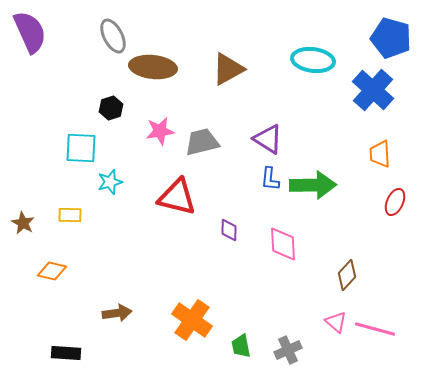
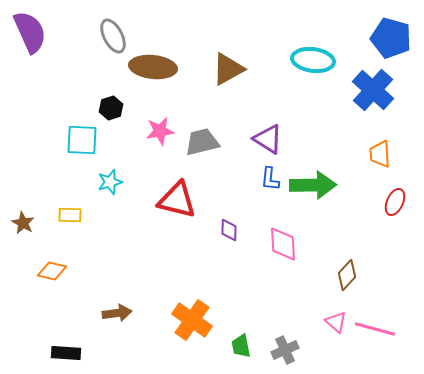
cyan square: moved 1 px right, 8 px up
red triangle: moved 3 px down
gray cross: moved 3 px left
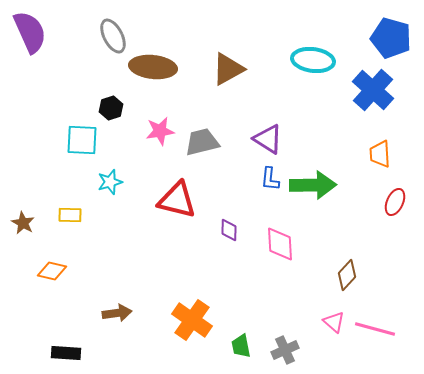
pink diamond: moved 3 px left
pink triangle: moved 2 px left
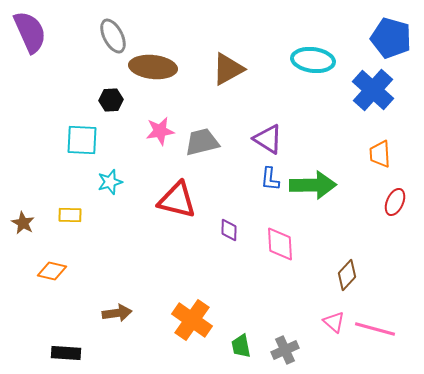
black hexagon: moved 8 px up; rotated 15 degrees clockwise
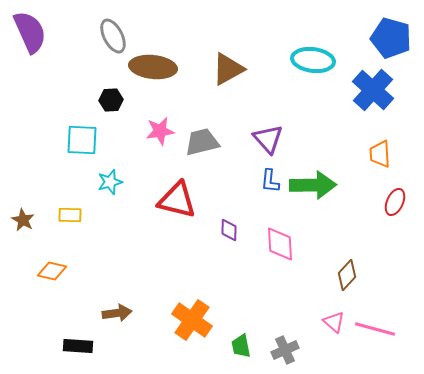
purple triangle: rotated 16 degrees clockwise
blue L-shape: moved 2 px down
brown star: moved 3 px up
black rectangle: moved 12 px right, 7 px up
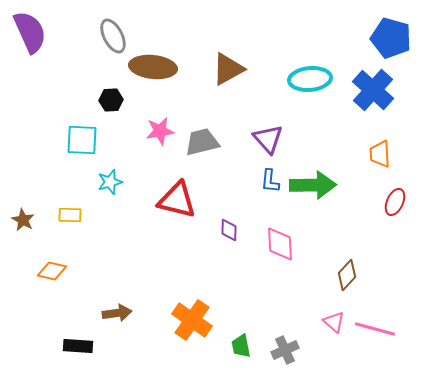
cyan ellipse: moved 3 px left, 19 px down; rotated 12 degrees counterclockwise
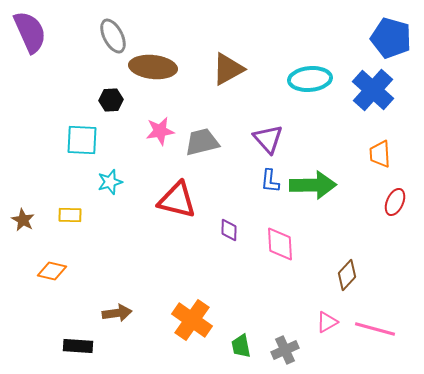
pink triangle: moved 7 px left; rotated 50 degrees clockwise
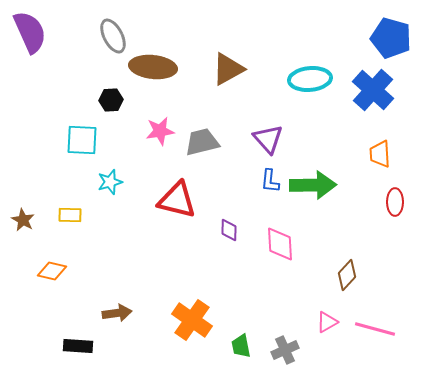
red ellipse: rotated 24 degrees counterclockwise
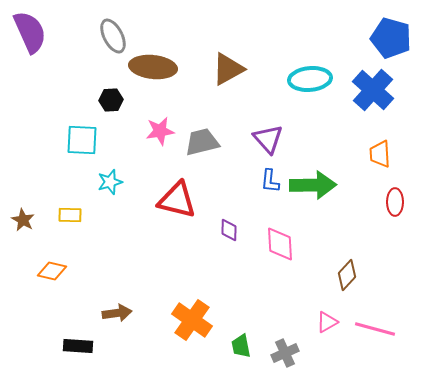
gray cross: moved 3 px down
